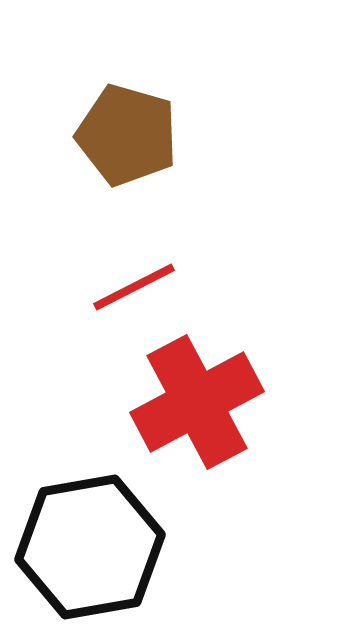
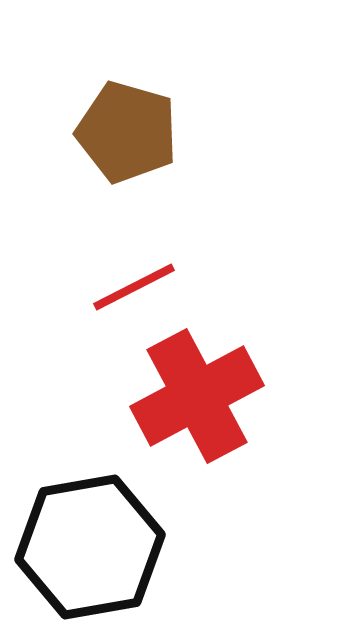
brown pentagon: moved 3 px up
red cross: moved 6 px up
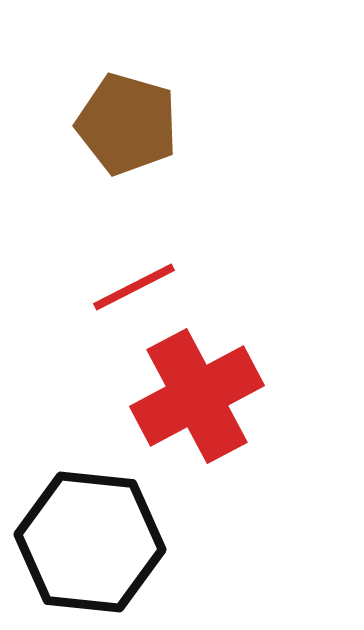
brown pentagon: moved 8 px up
black hexagon: moved 5 px up; rotated 16 degrees clockwise
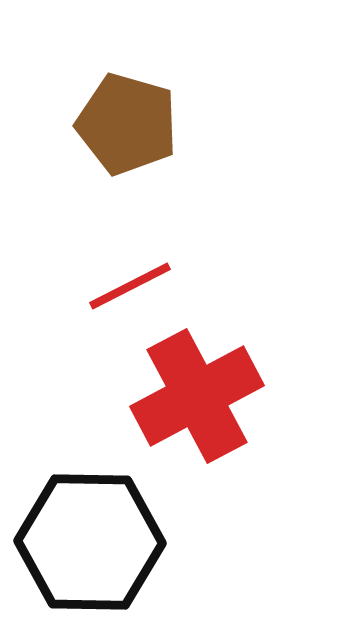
red line: moved 4 px left, 1 px up
black hexagon: rotated 5 degrees counterclockwise
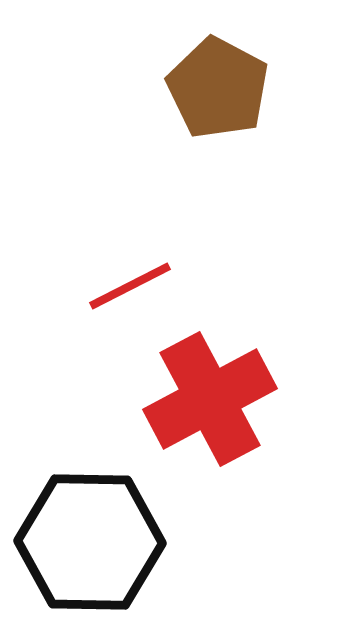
brown pentagon: moved 91 px right, 36 px up; rotated 12 degrees clockwise
red cross: moved 13 px right, 3 px down
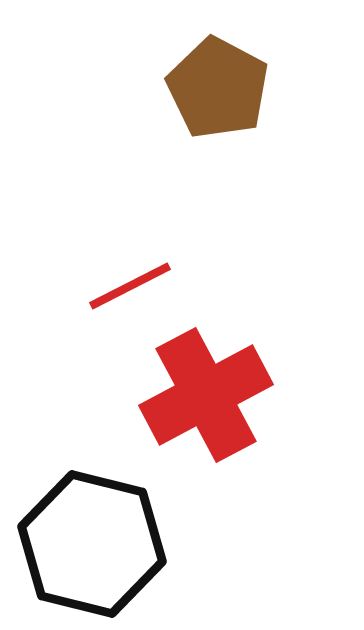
red cross: moved 4 px left, 4 px up
black hexagon: moved 2 px right, 2 px down; rotated 13 degrees clockwise
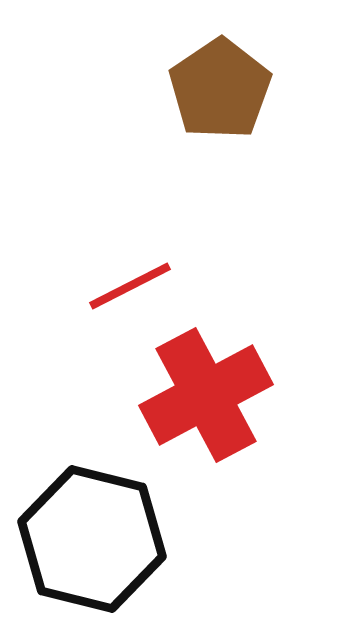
brown pentagon: moved 2 px right, 1 px down; rotated 10 degrees clockwise
black hexagon: moved 5 px up
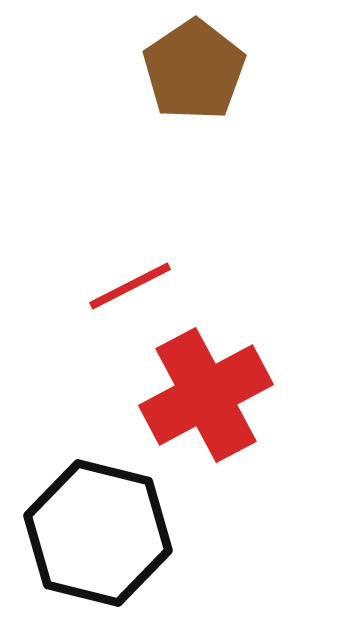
brown pentagon: moved 26 px left, 19 px up
black hexagon: moved 6 px right, 6 px up
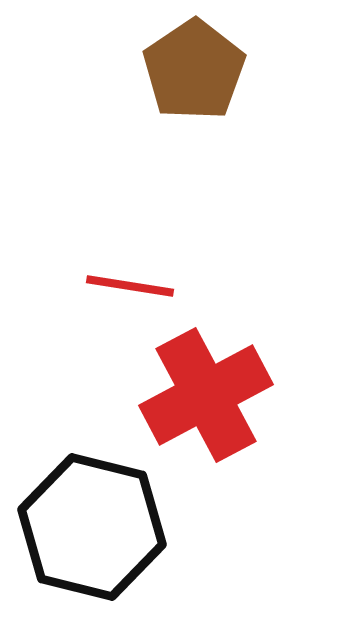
red line: rotated 36 degrees clockwise
black hexagon: moved 6 px left, 6 px up
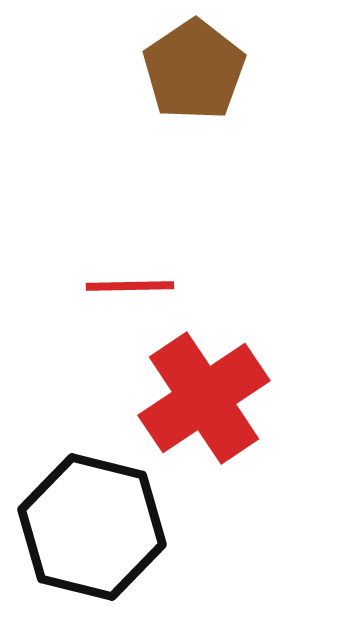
red line: rotated 10 degrees counterclockwise
red cross: moved 2 px left, 3 px down; rotated 6 degrees counterclockwise
